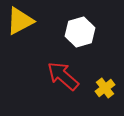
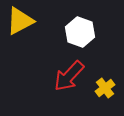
white hexagon: rotated 24 degrees counterclockwise
red arrow: moved 6 px right; rotated 88 degrees counterclockwise
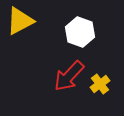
yellow cross: moved 5 px left, 4 px up
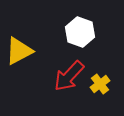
yellow triangle: moved 1 px left, 30 px down
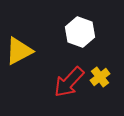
red arrow: moved 6 px down
yellow cross: moved 7 px up
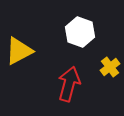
yellow cross: moved 10 px right, 10 px up
red arrow: moved 2 px down; rotated 152 degrees clockwise
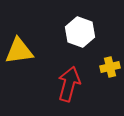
yellow triangle: rotated 20 degrees clockwise
yellow cross: rotated 24 degrees clockwise
